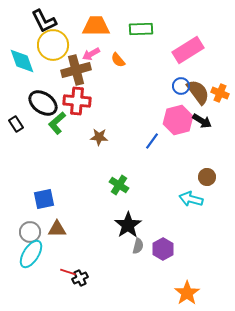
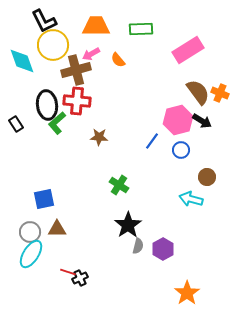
blue circle: moved 64 px down
black ellipse: moved 4 px right, 2 px down; rotated 48 degrees clockwise
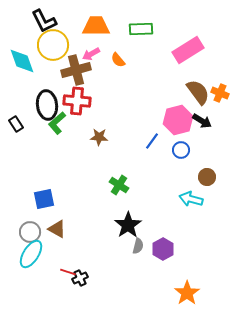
brown triangle: rotated 30 degrees clockwise
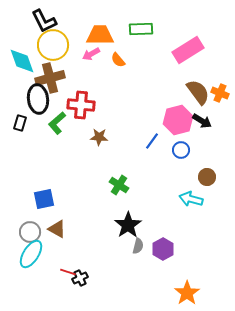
orange trapezoid: moved 4 px right, 9 px down
brown cross: moved 26 px left, 8 px down
red cross: moved 4 px right, 4 px down
black ellipse: moved 9 px left, 6 px up
black rectangle: moved 4 px right, 1 px up; rotated 49 degrees clockwise
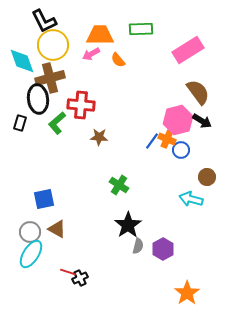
orange cross: moved 53 px left, 46 px down
